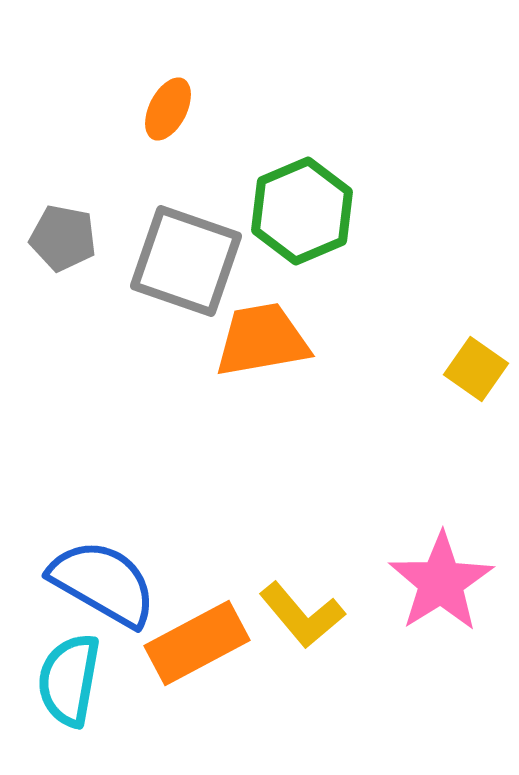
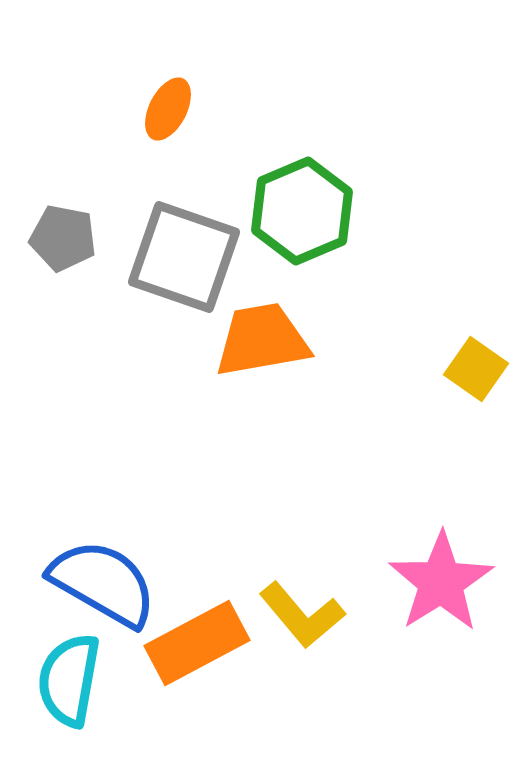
gray square: moved 2 px left, 4 px up
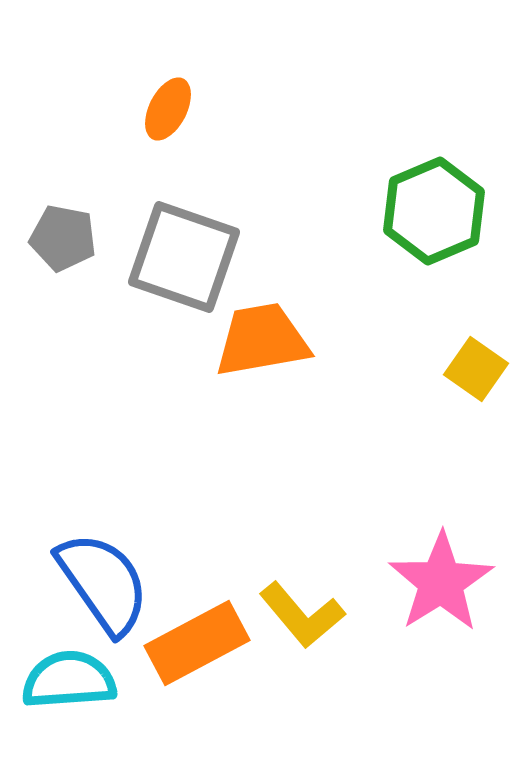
green hexagon: moved 132 px right
blue semicircle: rotated 25 degrees clockwise
cyan semicircle: rotated 76 degrees clockwise
